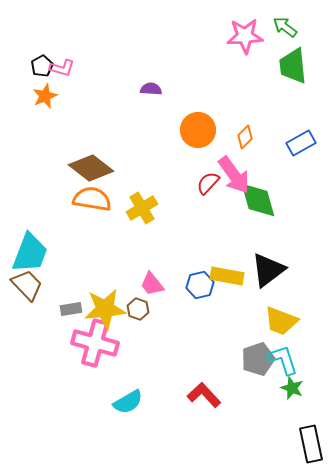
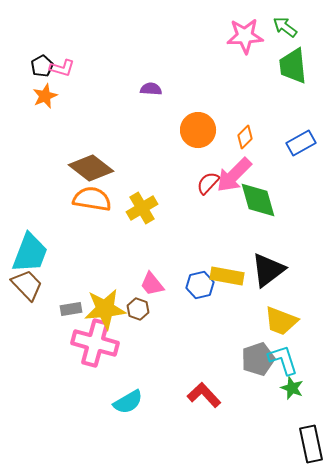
pink arrow: rotated 81 degrees clockwise
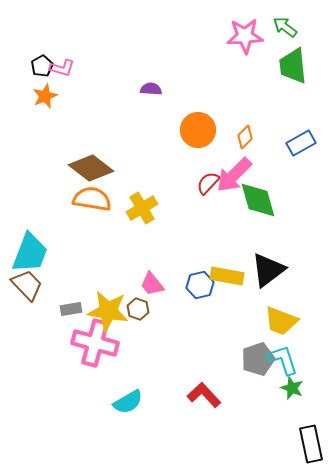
yellow star: moved 3 px right, 2 px down; rotated 15 degrees clockwise
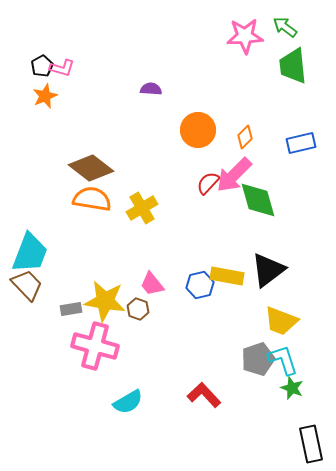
blue rectangle: rotated 16 degrees clockwise
yellow star: moved 3 px left, 10 px up
pink cross: moved 3 px down
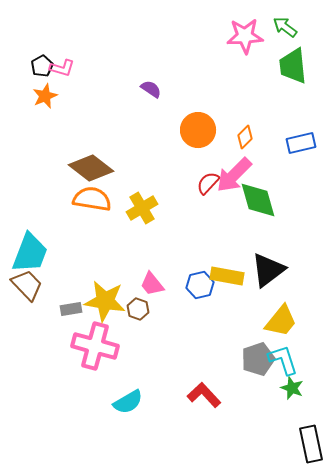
purple semicircle: rotated 30 degrees clockwise
yellow trapezoid: rotated 72 degrees counterclockwise
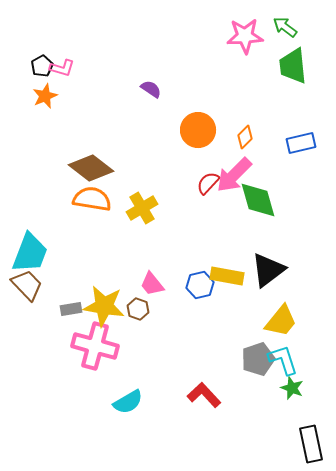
yellow star: moved 1 px left, 5 px down
